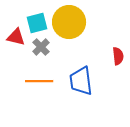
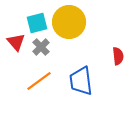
red triangle: moved 5 px down; rotated 36 degrees clockwise
orange line: rotated 36 degrees counterclockwise
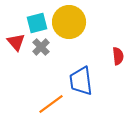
orange line: moved 12 px right, 23 px down
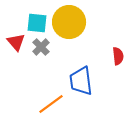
cyan square: rotated 20 degrees clockwise
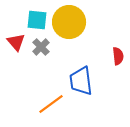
cyan square: moved 3 px up
